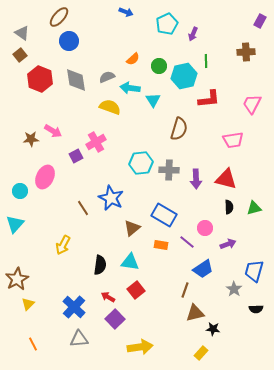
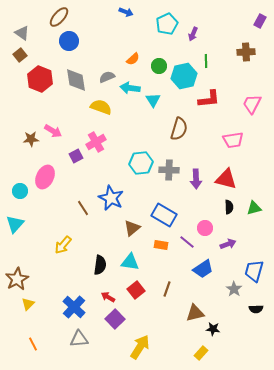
yellow semicircle at (110, 107): moved 9 px left
yellow arrow at (63, 245): rotated 12 degrees clockwise
brown line at (185, 290): moved 18 px left, 1 px up
yellow arrow at (140, 347): rotated 50 degrees counterclockwise
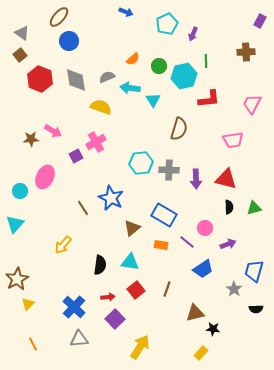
red arrow at (108, 297): rotated 144 degrees clockwise
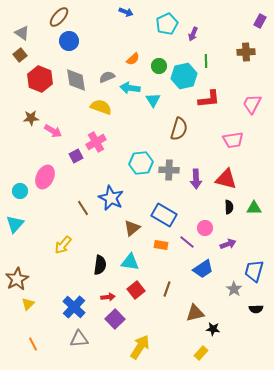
brown star at (31, 139): moved 21 px up
green triangle at (254, 208): rotated 14 degrees clockwise
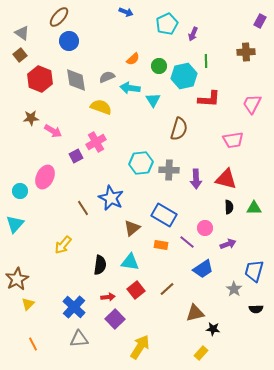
red L-shape at (209, 99): rotated 10 degrees clockwise
brown line at (167, 289): rotated 28 degrees clockwise
